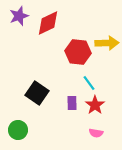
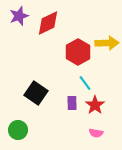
red hexagon: rotated 25 degrees clockwise
cyan line: moved 4 px left
black square: moved 1 px left
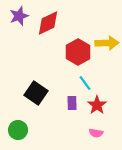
red star: moved 2 px right
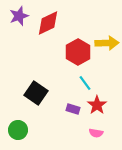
purple rectangle: moved 1 px right, 6 px down; rotated 72 degrees counterclockwise
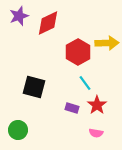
black square: moved 2 px left, 6 px up; rotated 20 degrees counterclockwise
purple rectangle: moved 1 px left, 1 px up
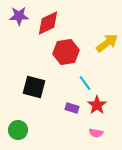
purple star: rotated 18 degrees clockwise
yellow arrow: rotated 35 degrees counterclockwise
red hexagon: moved 12 px left; rotated 20 degrees clockwise
